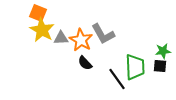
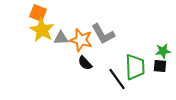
orange star: rotated 15 degrees counterclockwise
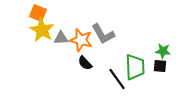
green star: rotated 14 degrees clockwise
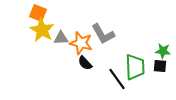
orange star: moved 3 px down
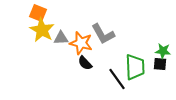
black square: moved 2 px up
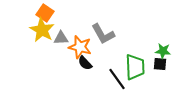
orange square: moved 7 px right; rotated 12 degrees clockwise
orange star: moved 1 px left, 4 px down
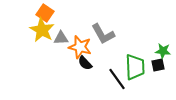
black square: moved 2 px left, 1 px down; rotated 16 degrees counterclockwise
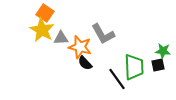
green trapezoid: moved 1 px left
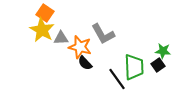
black square: rotated 24 degrees counterclockwise
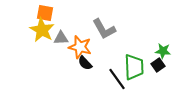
orange square: rotated 24 degrees counterclockwise
gray L-shape: moved 1 px right, 5 px up
